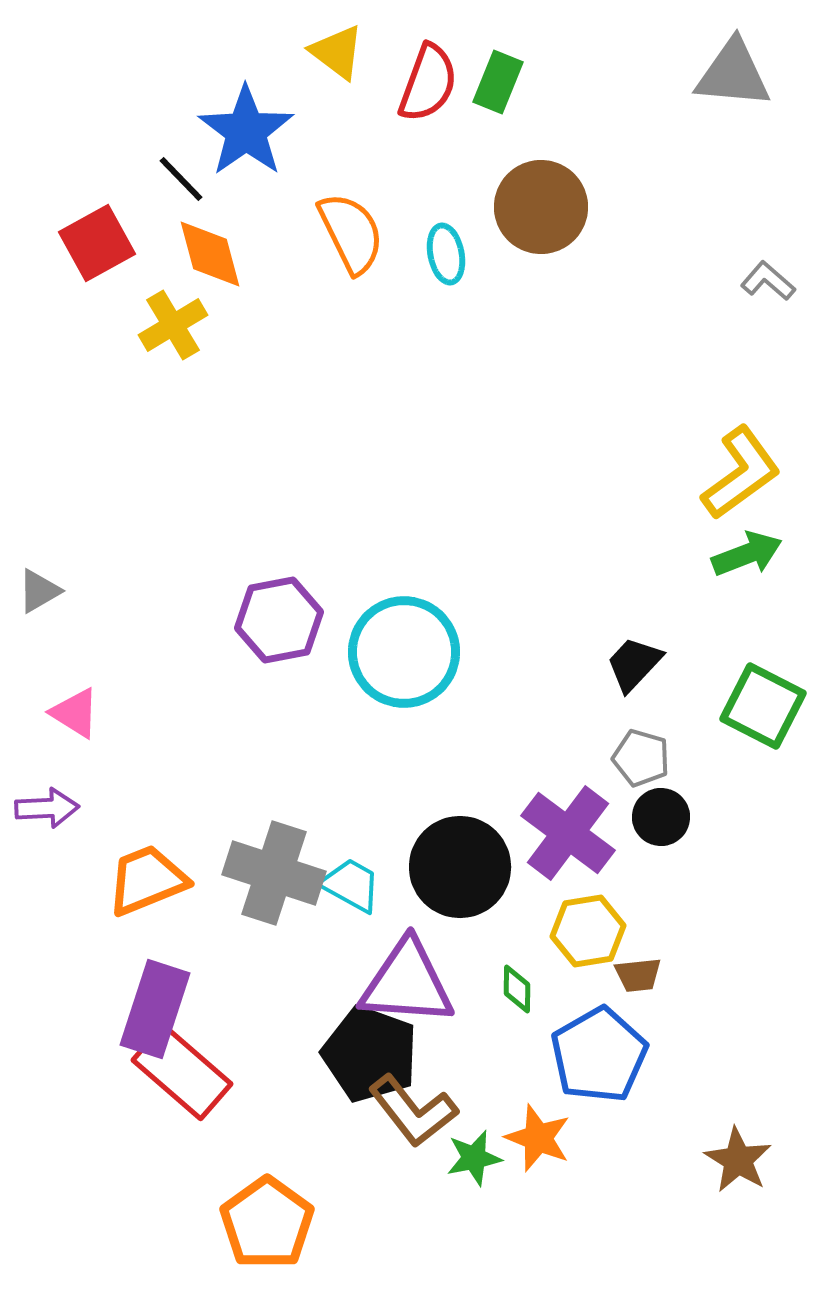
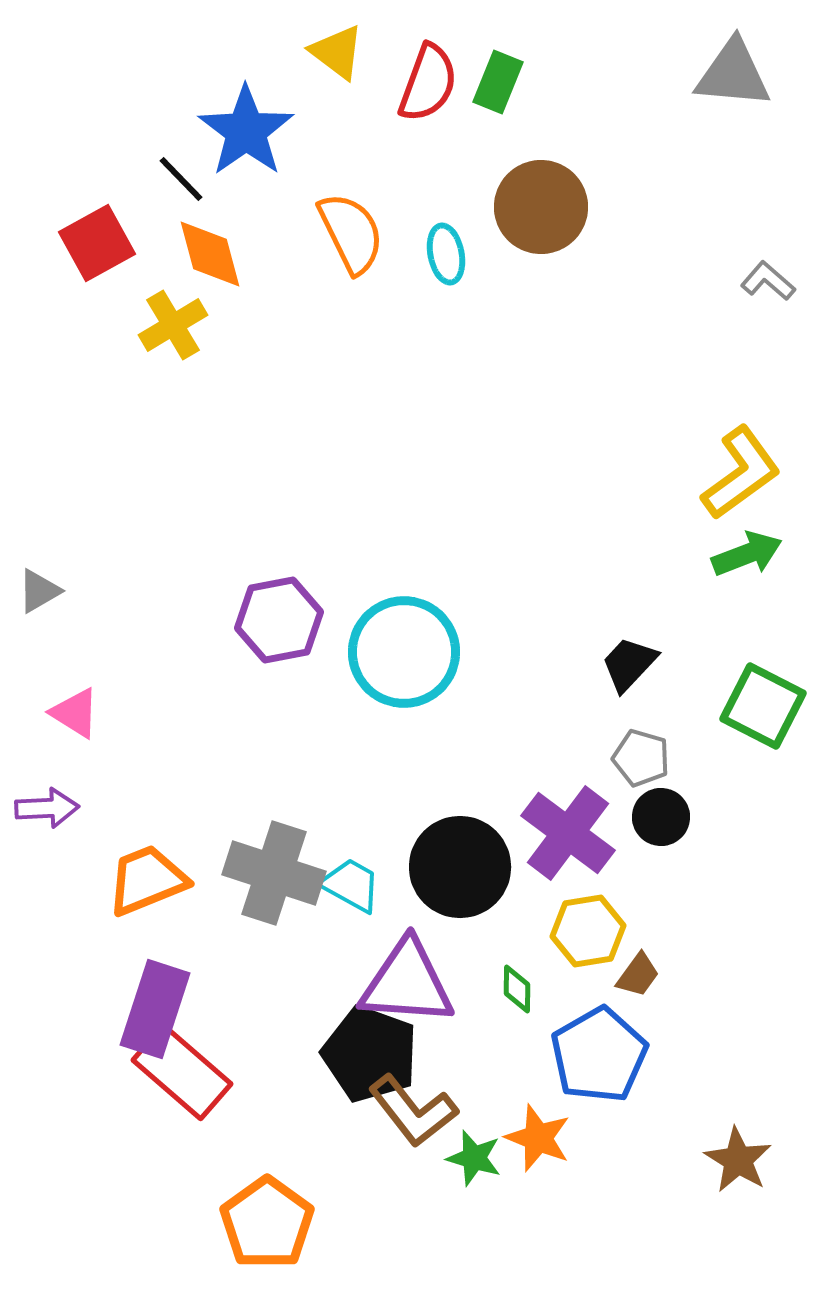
black trapezoid at (634, 664): moved 5 px left
brown trapezoid at (638, 975): rotated 48 degrees counterclockwise
green star at (474, 1158): rotated 28 degrees clockwise
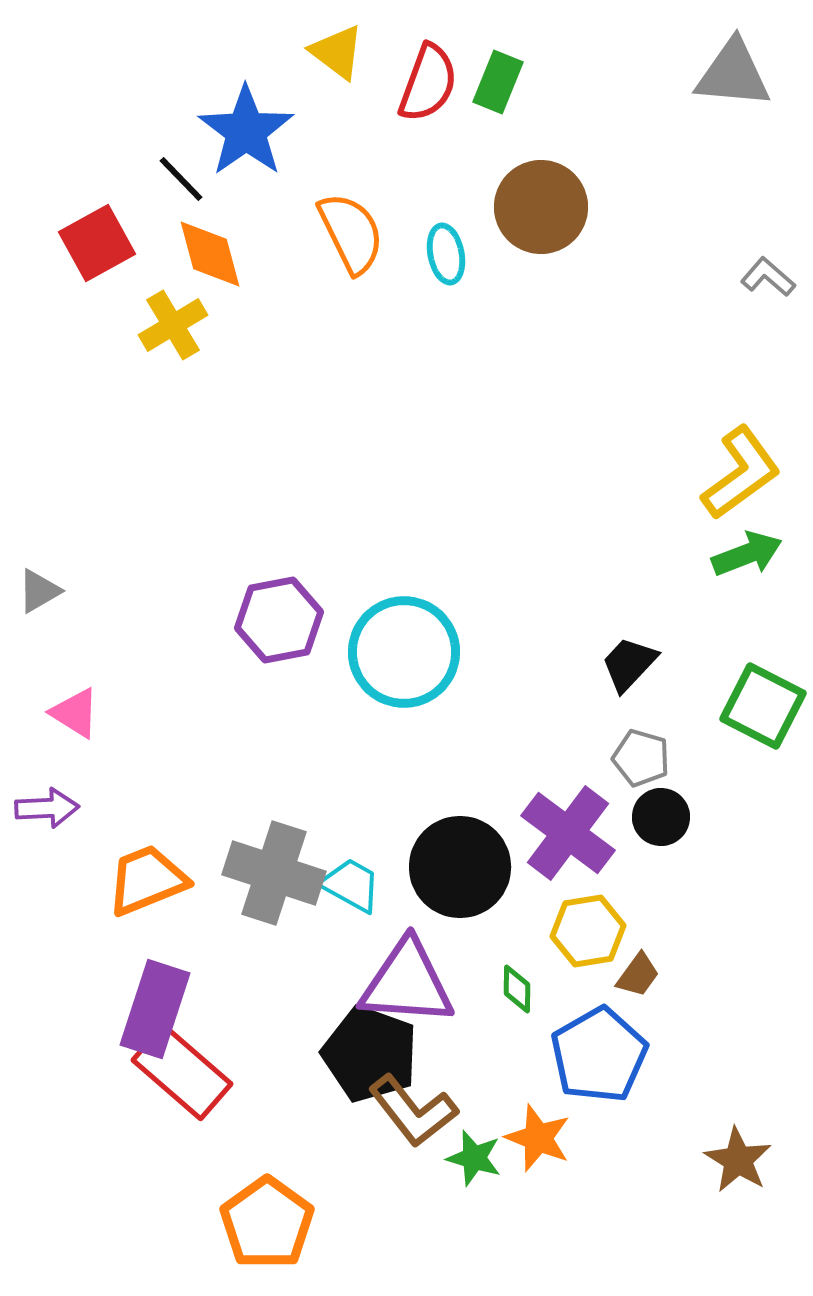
gray L-shape at (768, 281): moved 4 px up
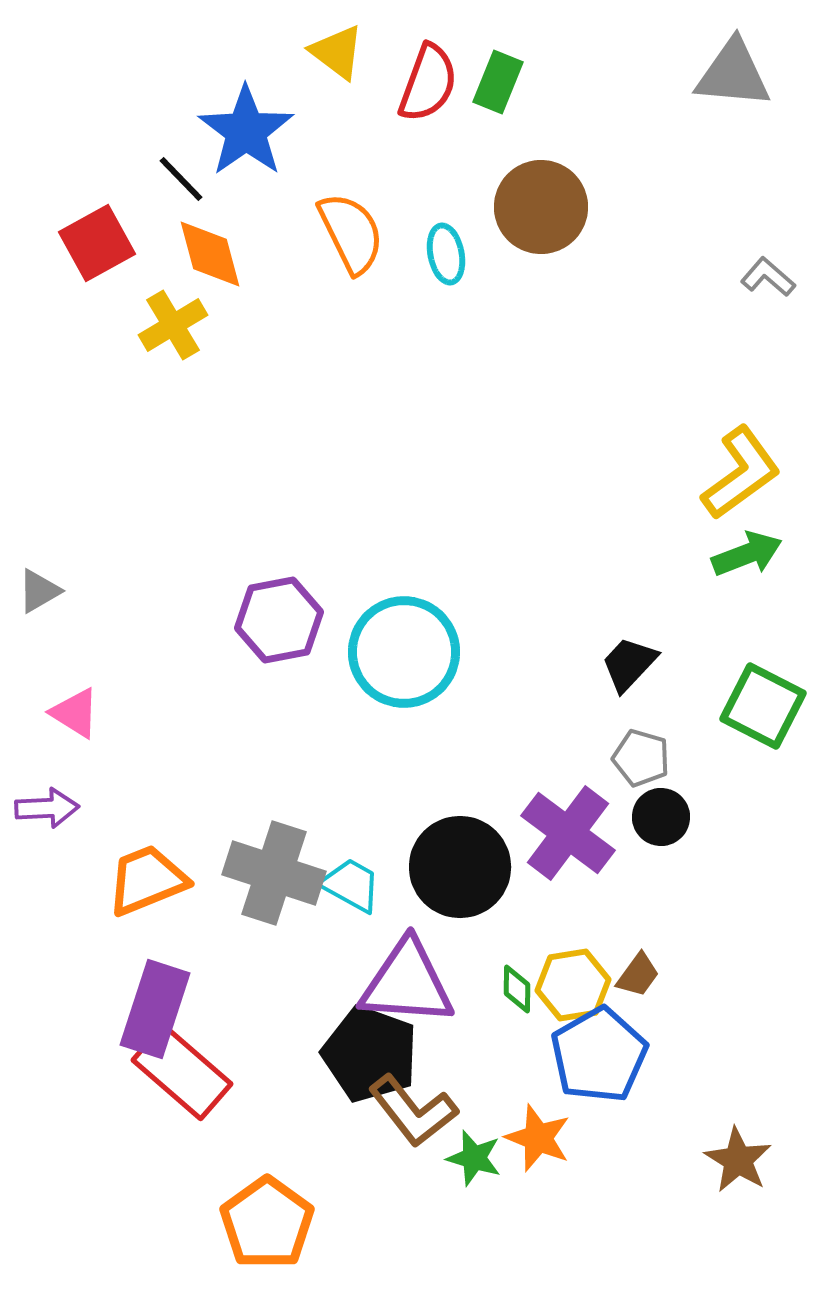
yellow hexagon at (588, 931): moved 15 px left, 54 px down
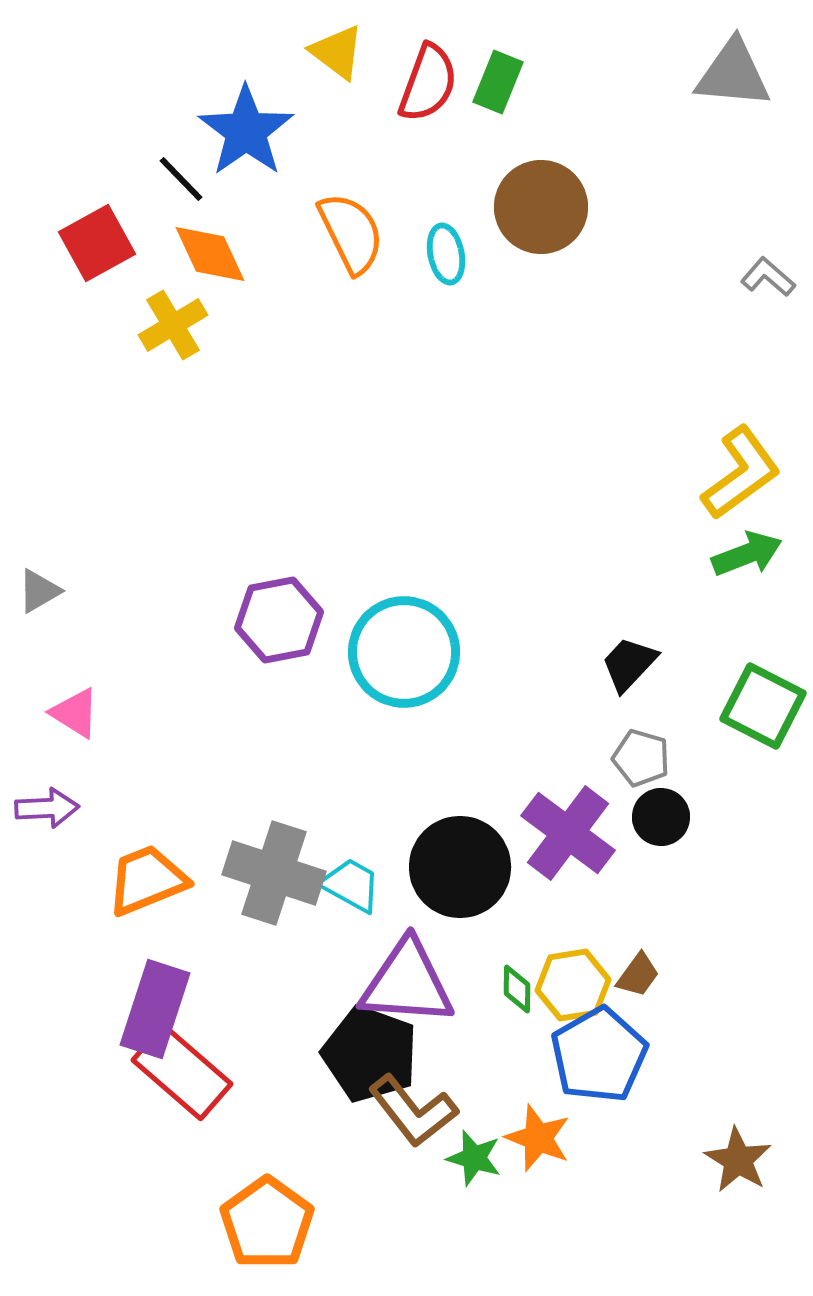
orange diamond at (210, 254): rotated 10 degrees counterclockwise
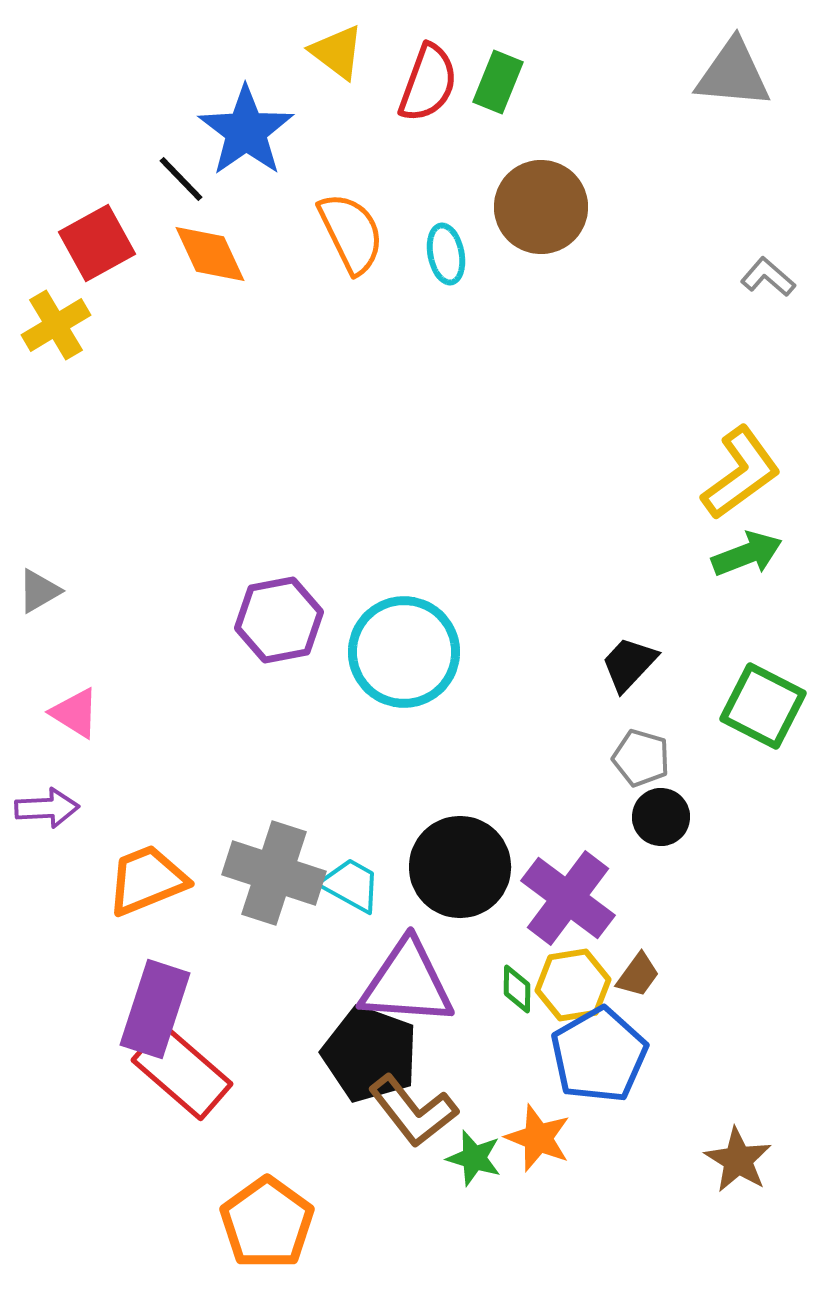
yellow cross at (173, 325): moved 117 px left
purple cross at (568, 833): moved 65 px down
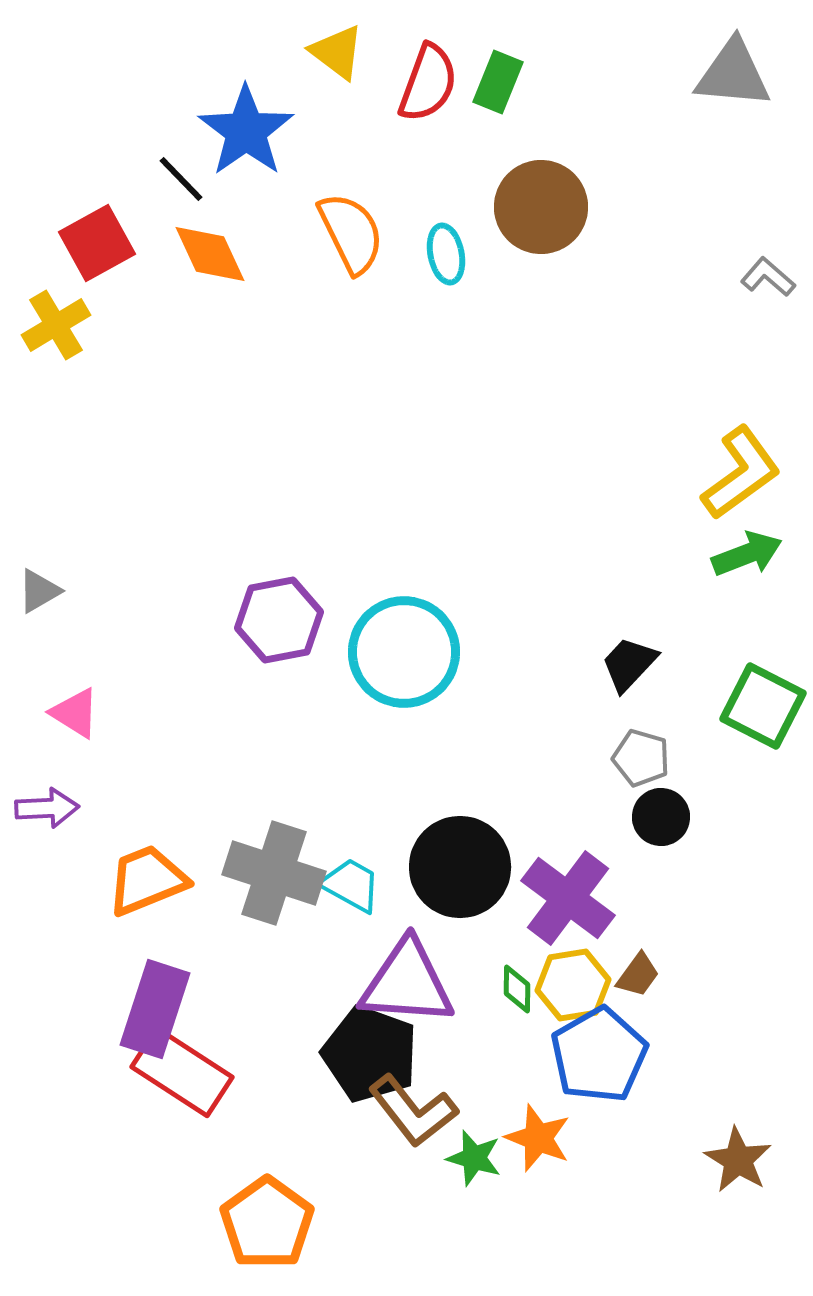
red rectangle at (182, 1072): rotated 8 degrees counterclockwise
